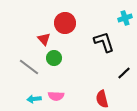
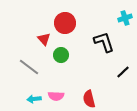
green circle: moved 7 px right, 3 px up
black line: moved 1 px left, 1 px up
red semicircle: moved 13 px left
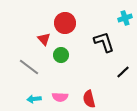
pink semicircle: moved 4 px right, 1 px down
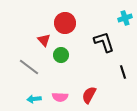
red triangle: moved 1 px down
black line: rotated 64 degrees counterclockwise
red semicircle: moved 4 px up; rotated 42 degrees clockwise
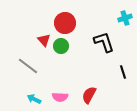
green circle: moved 9 px up
gray line: moved 1 px left, 1 px up
cyan arrow: rotated 32 degrees clockwise
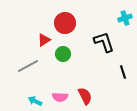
red triangle: rotated 40 degrees clockwise
green circle: moved 2 px right, 8 px down
gray line: rotated 65 degrees counterclockwise
red semicircle: moved 4 px left, 1 px down; rotated 126 degrees clockwise
cyan arrow: moved 1 px right, 2 px down
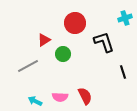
red circle: moved 10 px right
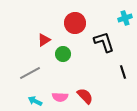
gray line: moved 2 px right, 7 px down
red semicircle: rotated 18 degrees counterclockwise
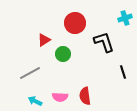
red semicircle: rotated 144 degrees counterclockwise
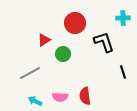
cyan cross: moved 2 px left; rotated 16 degrees clockwise
